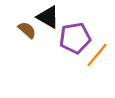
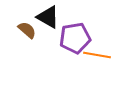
orange line: rotated 60 degrees clockwise
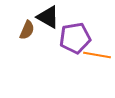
brown semicircle: rotated 72 degrees clockwise
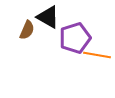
purple pentagon: rotated 8 degrees counterclockwise
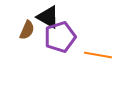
purple pentagon: moved 15 px left, 1 px up
orange line: moved 1 px right
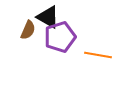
brown semicircle: moved 1 px right
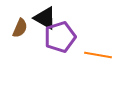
black triangle: moved 3 px left, 1 px down
brown semicircle: moved 8 px left, 2 px up
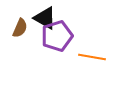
purple pentagon: moved 3 px left, 1 px up
orange line: moved 6 px left, 2 px down
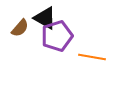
brown semicircle: rotated 18 degrees clockwise
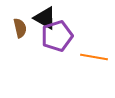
brown semicircle: rotated 54 degrees counterclockwise
orange line: moved 2 px right
